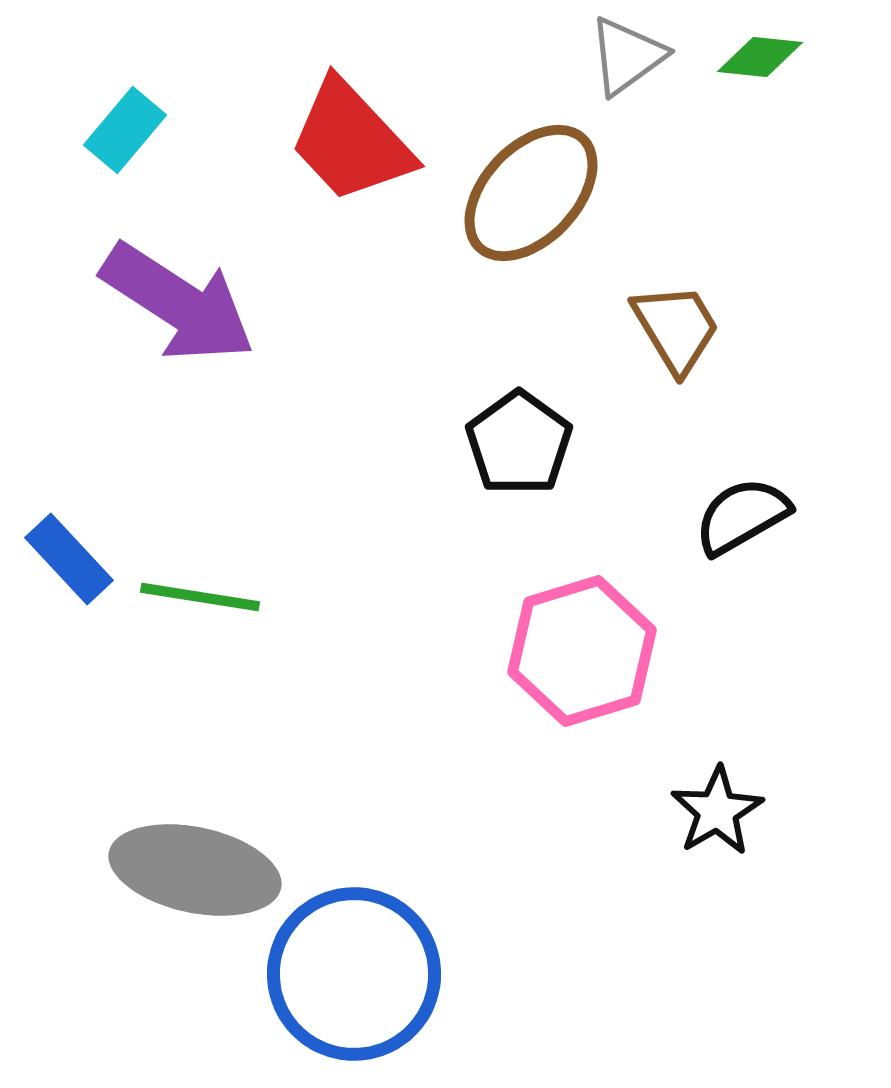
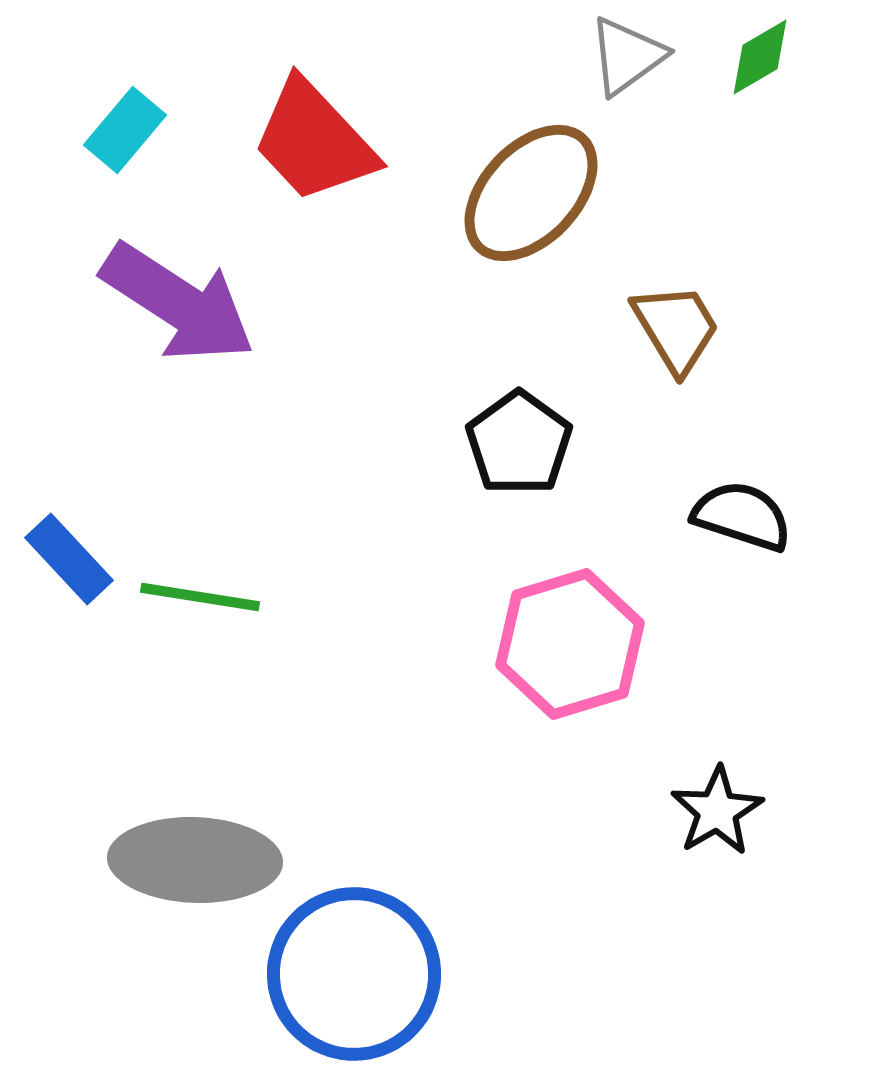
green diamond: rotated 36 degrees counterclockwise
red trapezoid: moved 37 px left
black semicircle: rotated 48 degrees clockwise
pink hexagon: moved 12 px left, 7 px up
gray ellipse: moved 10 px up; rotated 10 degrees counterclockwise
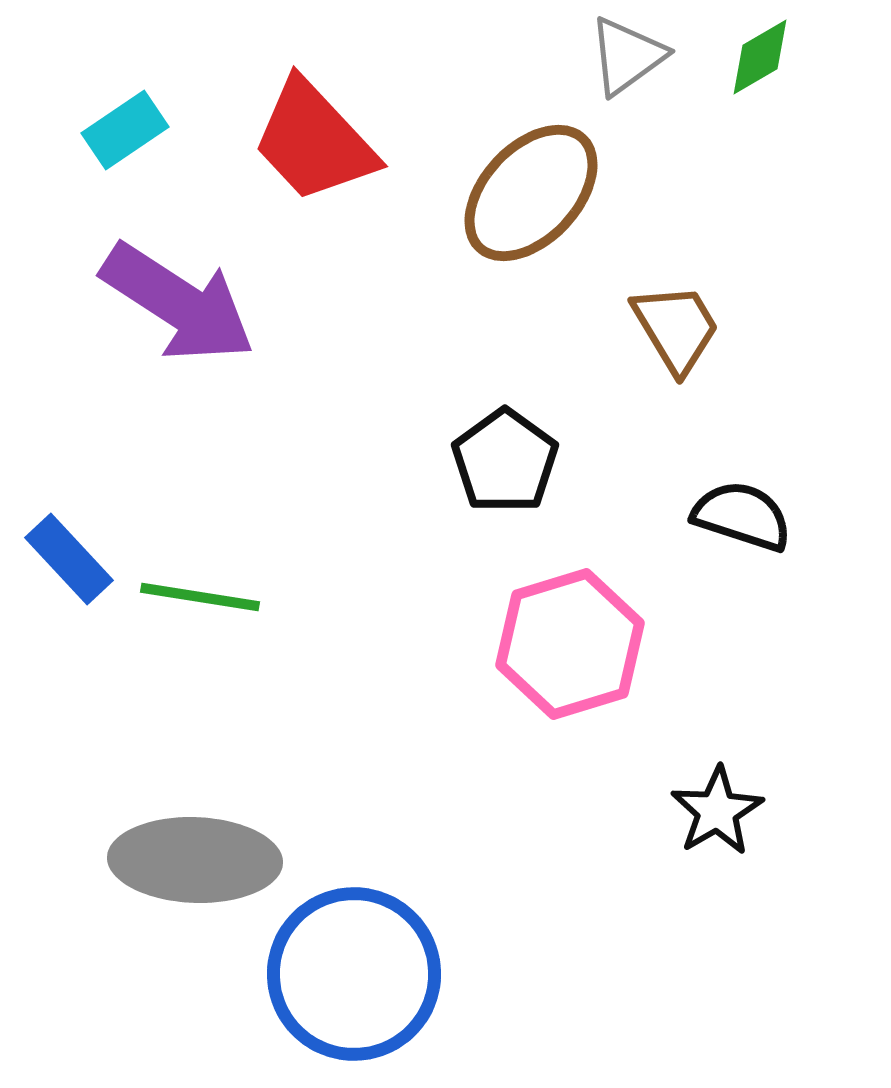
cyan rectangle: rotated 16 degrees clockwise
black pentagon: moved 14 px left, 18 px down
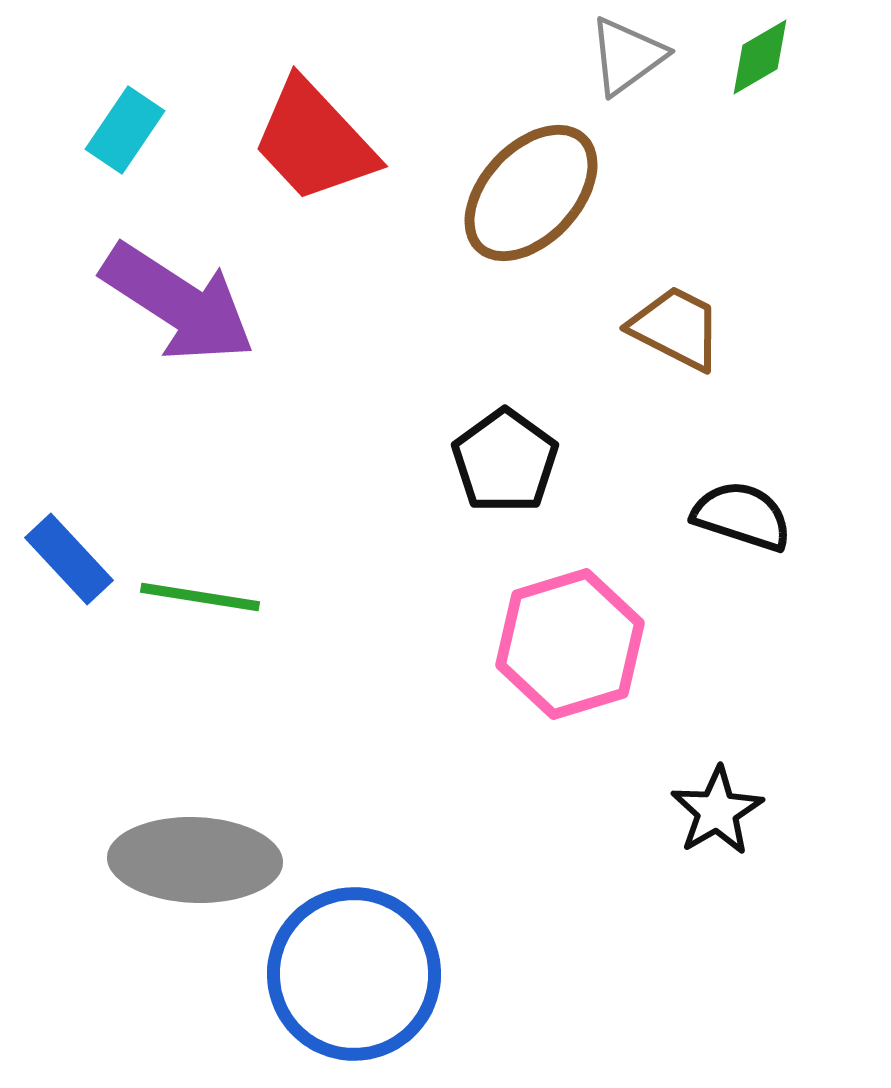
cyan rectangle: rotated 22 degrees counterclockwise
brown trapezoid: rotated 32 degrees counterclockwise
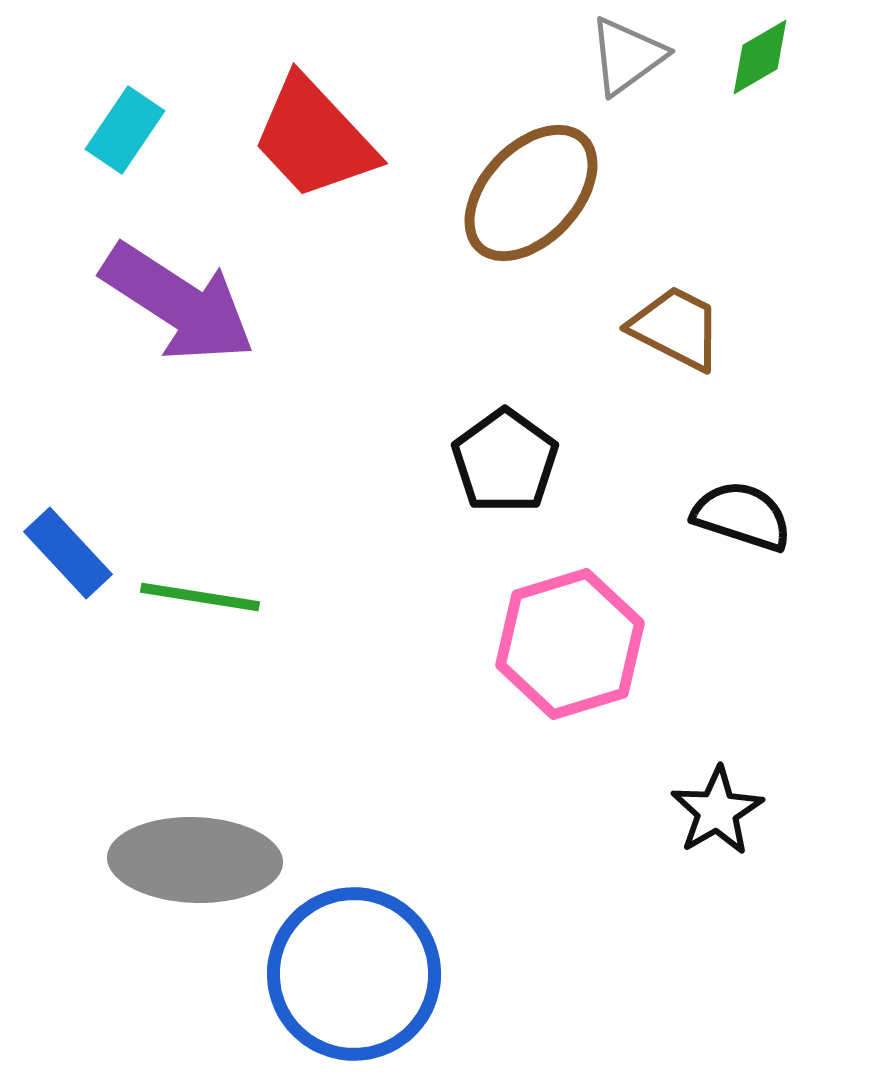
red trapezoid: moved 3 px up
blue rectangle: moved 1 px left, 6 px up
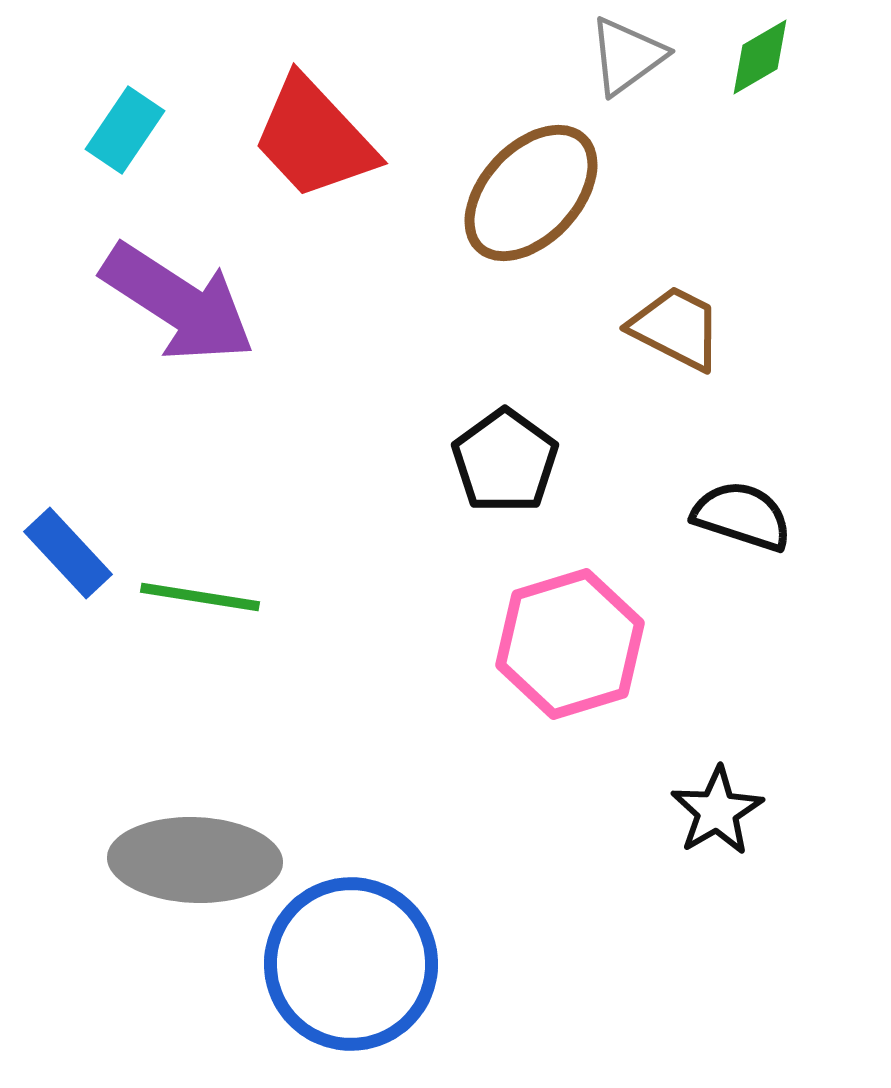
blue circle: moved 3 px left, 10 px up
